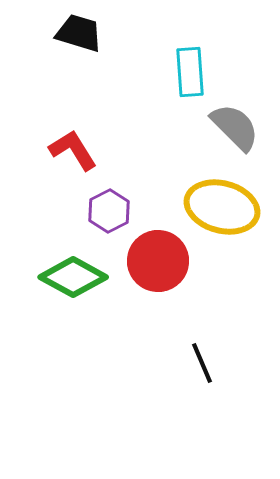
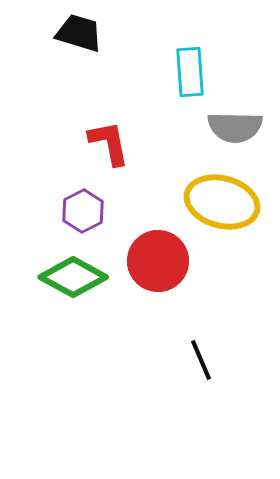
gray semicircle: rotated 136 degrees clockwise
red L-shape: moved 36 px right, 7 px up; rotated 21 degrees clockwise
yellow ellipse: moved 5 px up
purple hexagon: moved 26 px left
black line: moved 1 px left, 3 px up
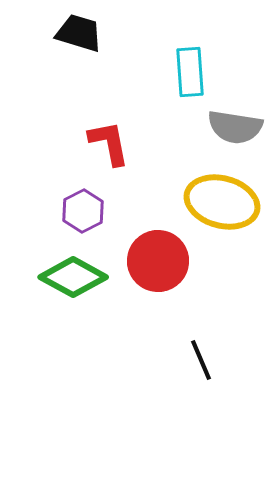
gray semicircle: rotated 8 degrees clockwise
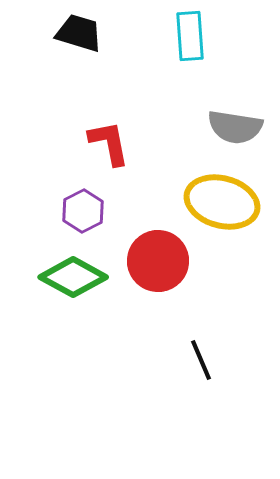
cyan rectangle: moved 36 px up
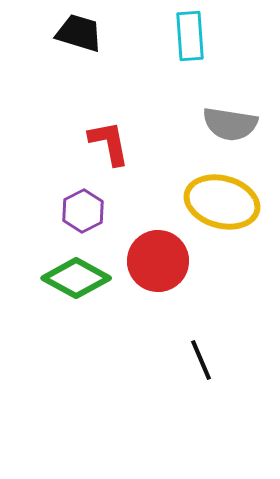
gray semicircle: moved 5 px left, 3 px up
green diamond: moved 3 px right, 1 px down
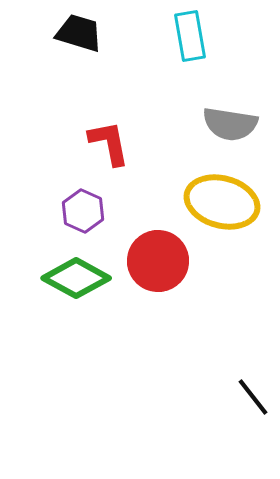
cyan rectangle: rotated 6 degrees counterclockwise
purple hexagon: rotated 9 degrees counterclockwise
black line: moved 52 px right, 37 px down; rotated 15 degrees counterclockwise
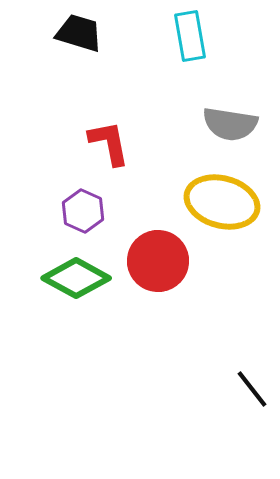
black line: moved 1 px left, 8 px up
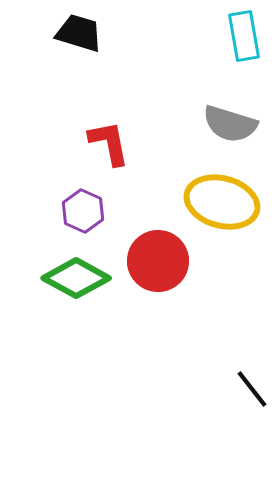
cyan rectangle: moved 54 px right
gray semicircle: rotated 8 degrees clockwise
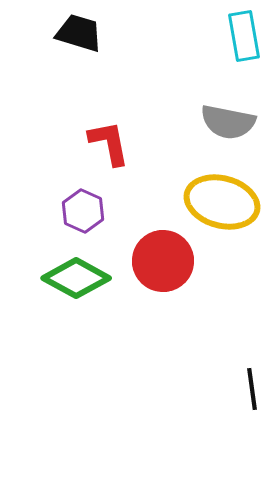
gray semicircle: moved 2 px left, 2 px up; rotated 6 degrees counterclockwise
red circle: moved 5 px right
black line: rotated 30 degrees clockwise
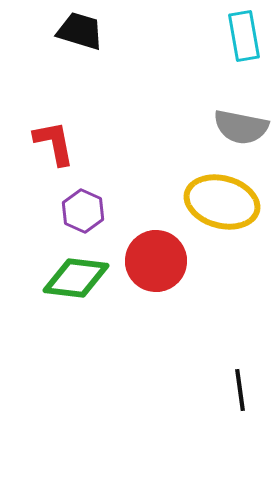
black trapezoid: moved 1 px right, 2 px up
gray semicircle: moved 13 px right, 5 px down
red L-shape: moved 55 px left
red circle: moved 7 px left
green diamond: rotated 22 degrees counterclockwise
black line: moved 12 px left, 1 px down
